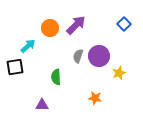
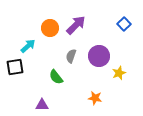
gray semicircle: moved 7 px left
green semicircle: rotated 35 degrees counterclockwise
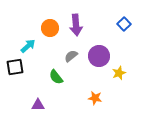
purple arrow: rotated 130 degrees clockwise
gray semicircle: rotated 32 degrees clockwise
purple triangle: moved 4 px left
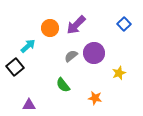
purple arrow: rotated 50 degrees clockwise
purple circle: moved 5 px left, 3 px up
black square: rotated 30 degrees counterclockwise
green semicircle: moved 7 px right, 8 px down
purple triangle: moved 9 px left
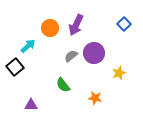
purple arrow: rotated 20 degrees counterclockwise
purple triangle: moved 2 px right
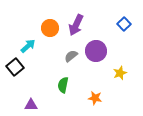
purple circle: moved 2 px right, 2 px up
yellow star: moved 1 px right
green semicircle: rotated 49 degrees clockwise
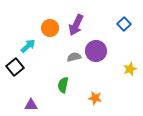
gray semicircle: moved 3 px right, 1 px down; rotated 24 degrees clockwise
yellow star: moved 10 px right, 4 px up
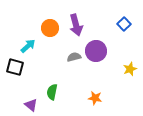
purple arrow: rotated 40 degrees counterclockwise
black square: rotated 36 degrees counterclockwise
green semicircle: moved 11 px left, 7 px down
purple triangle: rotated 40 degrees clockwise
